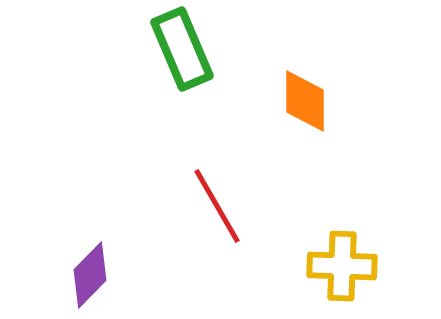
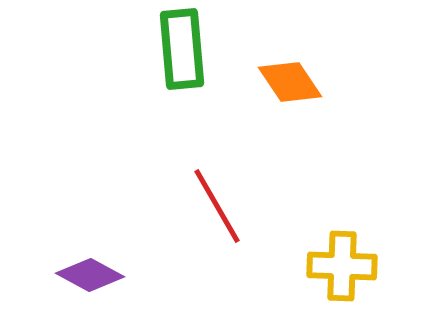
green rectangle: rotated 18 degrees clockwise
orange diamond: moved 15 px left, 19 px up; rotated 34 degrees counterclockwise
purple diamond: rotated 74 degrees clockwise
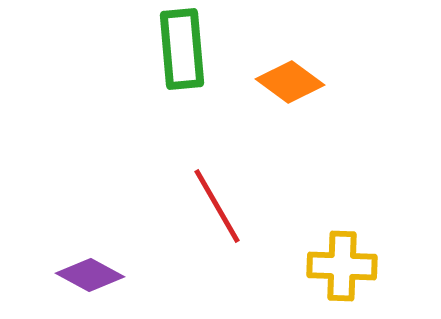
orange diamond: rotated 20 degrees counterclockwise
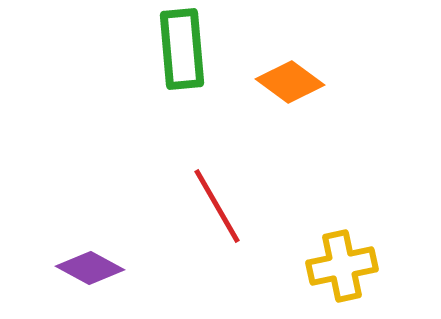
yellow cross: rotated 14 degrees counterclockwise
purple diamond: moved 7 px up
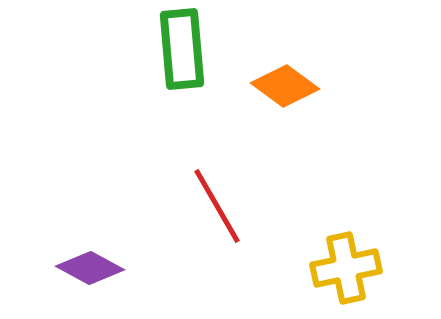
orange diamond: moved 5 px left, 4 px down
yellow cross: moved 4 px right, 2 px down
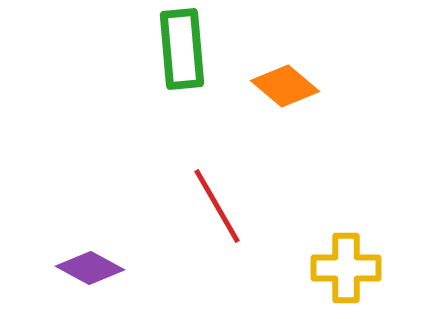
orange diamond: rotated 4 degrees clockwise
yellow cross: rotated 12 degrees clockwise
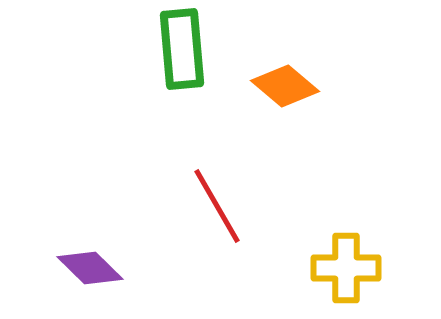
purple diamond: rotated 16 degrees clockwise
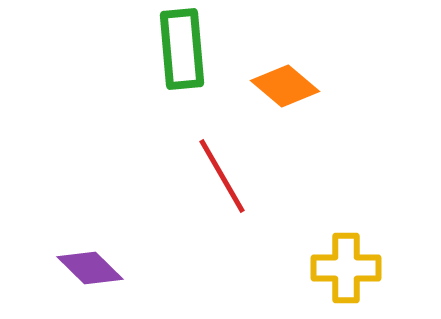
red line: moved 5 px right, 30 px up
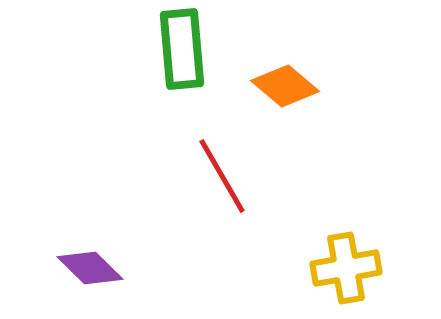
yellow cross: rotated 10 degrees counterclockwise
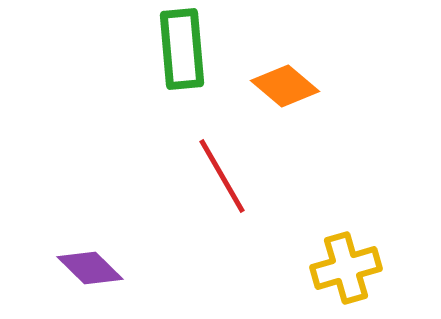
yellow cross: rotated 6 degrees counterclockwise
